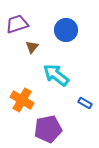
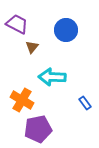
purple trapezoid: rotated 45 degrees clockwise
cyan arrow: moved 4 px left, 2 px down; rotated 36 degrees counterclockwise
blue rectangle: rotated 24 degrees clockwise
purple pentagon: moved 10 px left
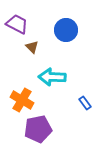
brown triangle: rotated 24 degrees counterclockwise
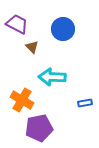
blue circle: moved 3 px left, 1 px up
blue rectangle: rotated 64 degrees counterclockwise
purple pentagon: moved 1 px right, 1 px up
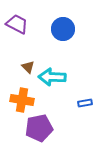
brown triangle: moved 4 px left, 20 px down
orange cross: rotated 20 degrees counterclockwise
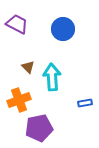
cyan arrow: rotated 84 degrees clockwise
orange cross: moved 3 px left; rotated 30 degrees counterclockwise
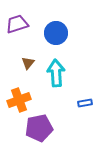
purple trapezoid: rotated 45 degrees counterclockwise
blue circle: moved 7 px left, 4 px down
brown triangle: moved 4 px up; rotated 24 degrees clockwise
cyan arrow: moved 4 px right, 4 px up
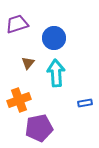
blue circle: moved 2 px left, 5 px down
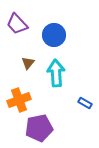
purple trapezoid: rotated 115 degrees counterclockwise
blue circle: moved 3 px up
blue rectangle: rotated 40 degrees clockwise
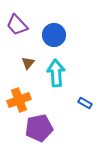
purple trapezoid: moved 1 px down
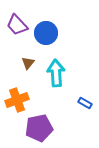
blue circle: moved 8 px left, 2 px up
orange cross: moved 2 px left
